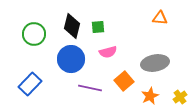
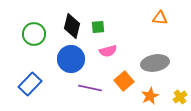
pink semicircle: moved 1 px up
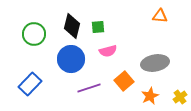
orange triangle: moved 2 px up
purple line: moved 1 px left; rotated 30 degrees counterclockwise
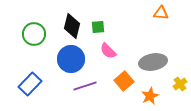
orange triangle: moved 1 px right, 3 px up
pink semicircle: rotated 60 degrees clockwise
gray ellipse: moved 2 px left, 1 px up
purple line: moved 4 px left, 2 px up
yellow cross: moved 13 px up
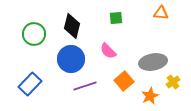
green square: moved 18 px right, 9 px up
yellow cross: moved 7 px left, 2 px up
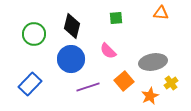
yellow cross: moved 2 px left, 1 px down
purple line: moved 3 px right, 1 px down
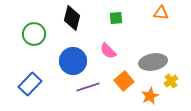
black diamond: moved 8 px up
blue circle: moved 2 px right, 2 px down
yellow cross: moved 2 px up
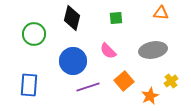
gray ellipse: moved 12 px up
blue rectangle: moved 1 px left, 1 px down; rotated 40 degrees counterclockwise
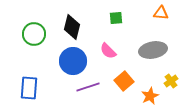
black diamond: moved 9 px down
blue rectangle: moved 3 px down
